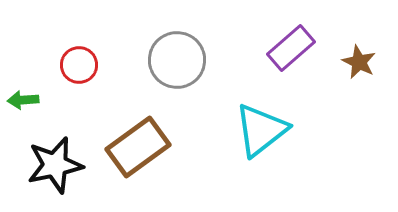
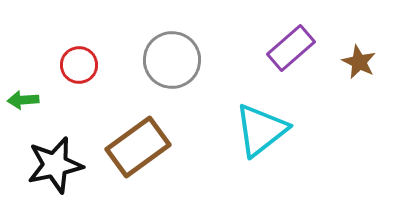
gray circle: moved 5 px left
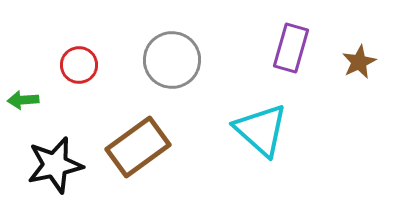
purple rectangle: rotated 33 degrees counterclockwise
brown star: rotated 20 degrees clockwise
cyan triangle: rotated 40 degrees counterclockwise
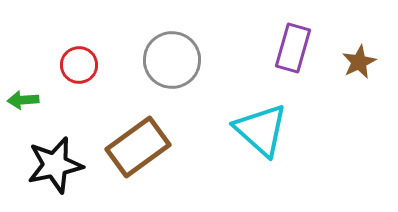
purple rectangle: moved 2 px right
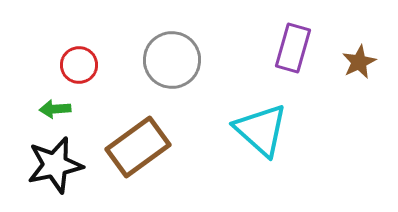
green arrow: moved 32 px right, 9 px down
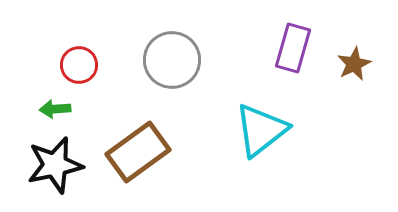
brown star: moved 5 px left, 2 px down
cyan triangle: rotated 40 degrees clockwise
brown rectangle: moved 5 px down
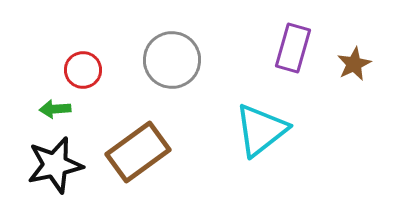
red circle: moved 4 px right, 5 px down
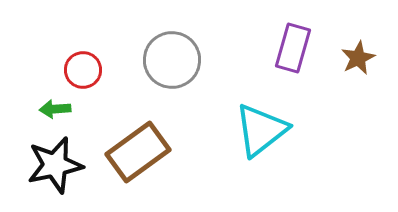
brown star: moved 4 px right, 6 px up
